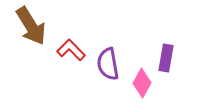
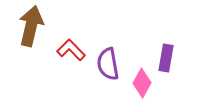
brown arrow: rotated 135 degrees counterclockwise
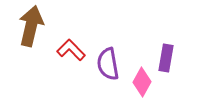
pink diamond: moved 1 px up
